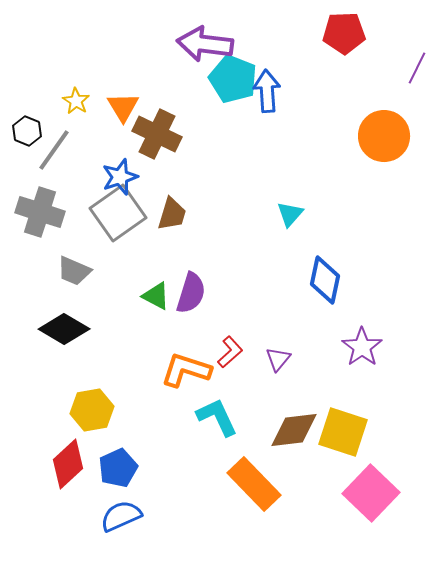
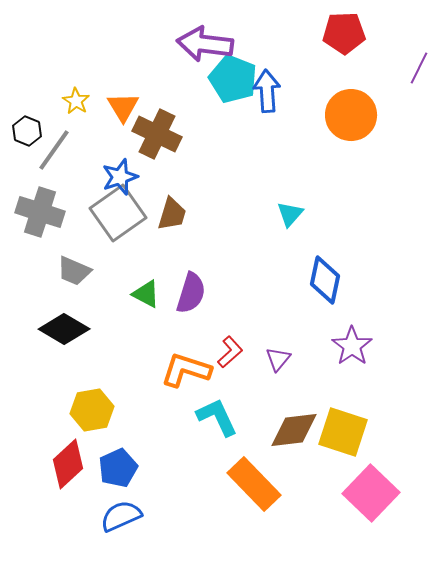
purple line: moved 2 px right
orange circle: moved 33 px left, 21 px up
green triangle: moved 10 px left, 2 px up
purple star: moved 10 px left, 1 px up
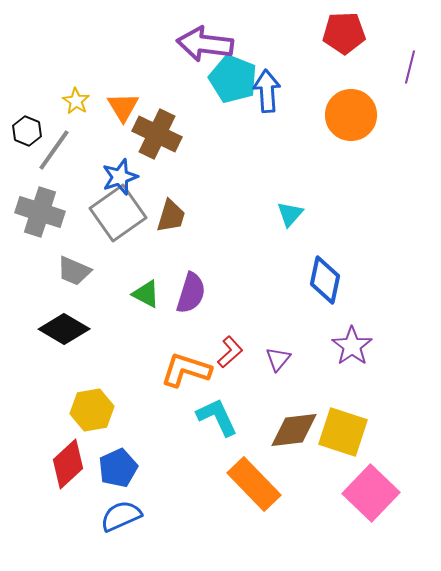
purple line: moved 9 px left, 1 px up; rotated 12 degrees counterclockwise
brown trapezoid: moved 1 px left, 2 px down
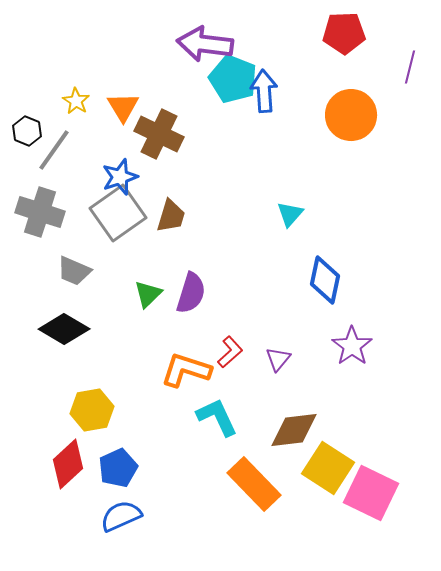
blue arrow: moved 3 px left
brown cross: moved 2 px right
green triangle: moved 2 px right; rotated 48 degrees clockwise
yellow square: moved 15 px left, 36 px down; rotated 15 degrees clockwise
pink square: rotated 18 degrees counterclockwise
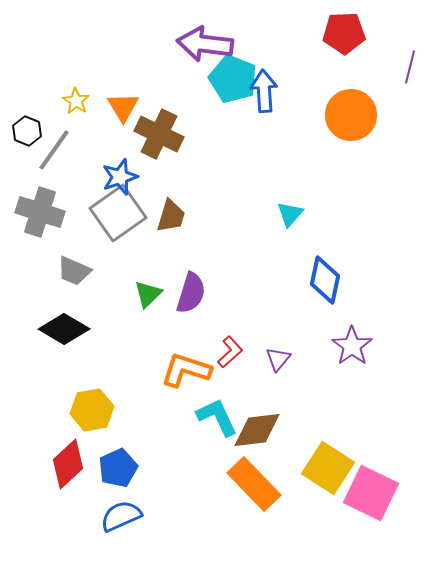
brown diamond: moved 37 px left
